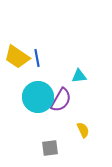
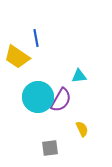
blue line: moved 1 px left, 20 px up
yellow semicircle: moved 1 px left, 1 px up
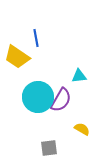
yellow semicircle: rotated 35 degrees counterclockwise
gray square: moved 1 px left
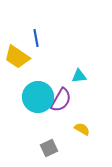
gray square: rotated 18 degrees counterclockwise
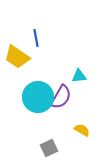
purple semicircle: moved 3 px up
yellow semicircle: moved 1 px down
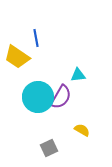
cyan triangle: moved 1 px left, 1 px up
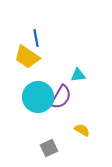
yellow trapezoid: moved 10 px right
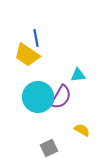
yellow trapezoid: moved 2 px up
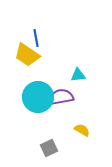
purple semicircle: rotated 130 degrees counterclockwise
